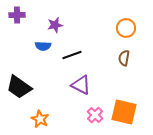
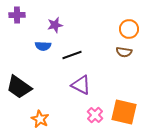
orange circle: moved 3 px right, 1 px down
brown semicircle: moved 6 px up; rotated 91 degrees counterclockwise
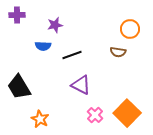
orange circle: moved 1 px right
brown semicircle: moved 6 px left
black trapezoid: rotated 24 degrees clockwise
orange square: moved 3 px right, 1 px down; rotated 32 degrees clockwise
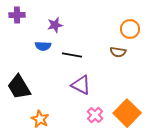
black line: rotated 30 degrees clockwise
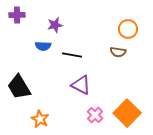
orange circle: moved 2 px left
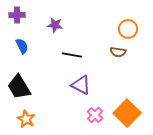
purple star: rotated 21 degrees clockwise
blue semicircle: moved 21 px left; rotated 119 degrees counterclockwise
orange star: moved 14 px left
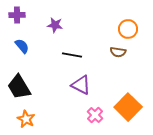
blue semicircle: rotated 14 degrees counterclockwise
orange square: moved 1 px right, 6 px up
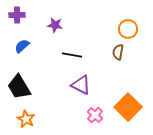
blue semicircle: rotated 91 degrees counterclockwise
brown semicircle: rotated 91 degrees clockwise
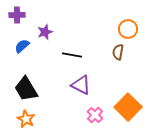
purple star: moved 10 px left, 7 px down; rotated 28 degrees counterclockwise
black trapezoid: moved 7 px right, 2 px down
